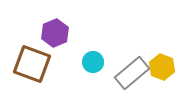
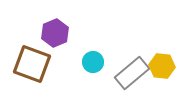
yellow hexagon: moved 1 px up; rotated 15 degrees counterclockwise
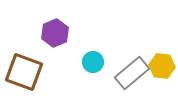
brown square: moved 8 px left, 8 px down
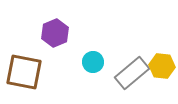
brown square: rotated 9 degrees counterclockwise
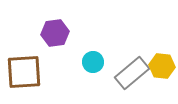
purple hexagon: rotated 16 degrees clockwise
brown square: rotated 15 degrees counterclockwise
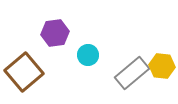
cyan circle: moved 5 px left, 7 px up
brown square: rotated 36 degrees counterclockwise
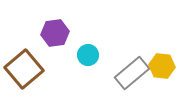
brown square: moved 3 px up
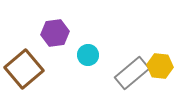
yellow hexagon: moved 2 px left
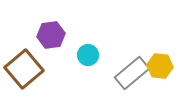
purple hexagon: moved 4 px left, 2 px down
